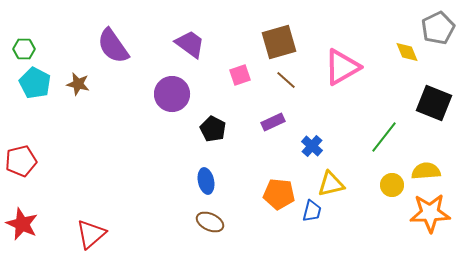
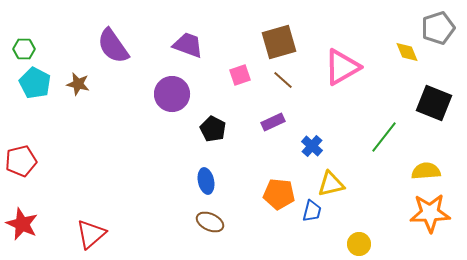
gray pentagon: rotated 8 degrees clockwise
purple trapezoid: moved 2 px left, 1 px down; rotated 16 degrees counterclockwise
brown line: moved 3 px left
yellow circle: moved 33 px left, 59 px down
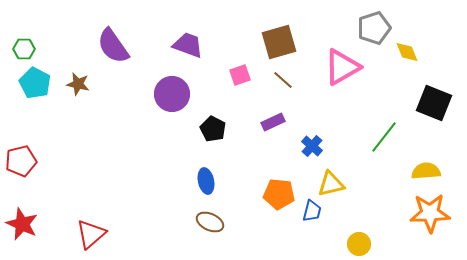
gray pentagon: moved 64 px left
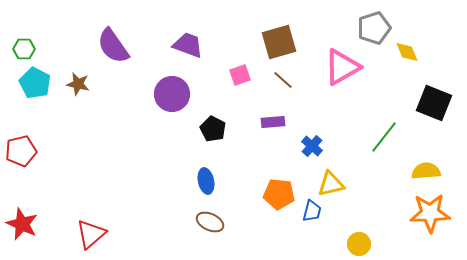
purple rectangle: rotated 20 degrees clockwise
red pentagon: moved 10 px up
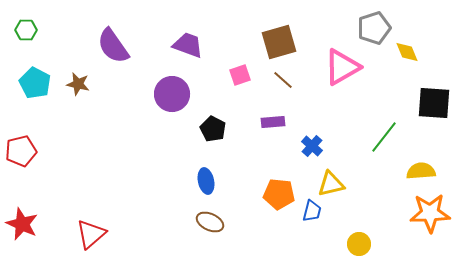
green hexagon: moved 2 px right, 19 px up
black square: rotated 18 degrees counterclockwise
yellow semicircle: moved 5 px left
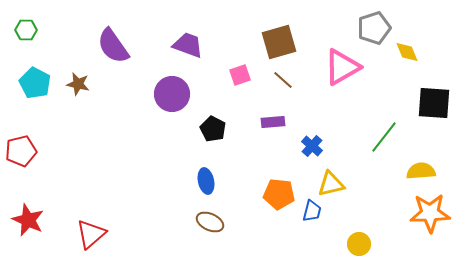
red star: moved 6 px right, 4 px up
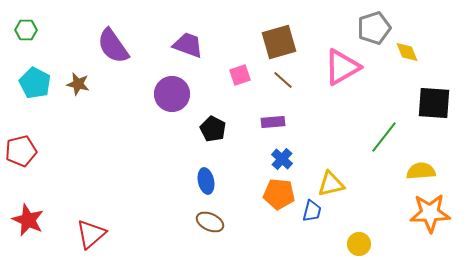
blue cross: moved 30 px left, 13 px down
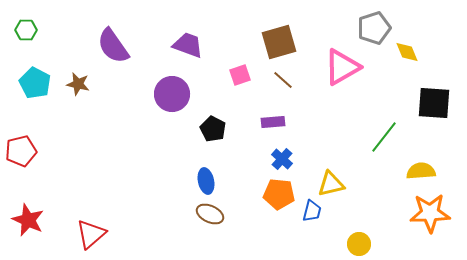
brown ellipse: moved 8 px up
